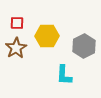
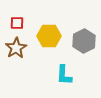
yellow hexagon: moved 2 px right
gray hexagon: moved 5 px up
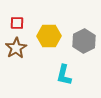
cyan L-shape: rotated 10 degrees clockwise
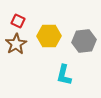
red square: moved 1 px right, 2 px up; rotated 24 degrees clockwise
gray hexagon: rotated 20 degrees clockwise
brown star: moved 4 px up
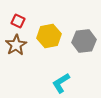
yellow hexagon: rotated 10 degrees counterclockwise
brown star: moved 1 px down
cyan L-shape: moved 3 px left, 8 px down; rotated 45 degrees clockwise
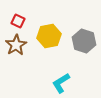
gray hexagon: rotated 25 degrees clockwise
